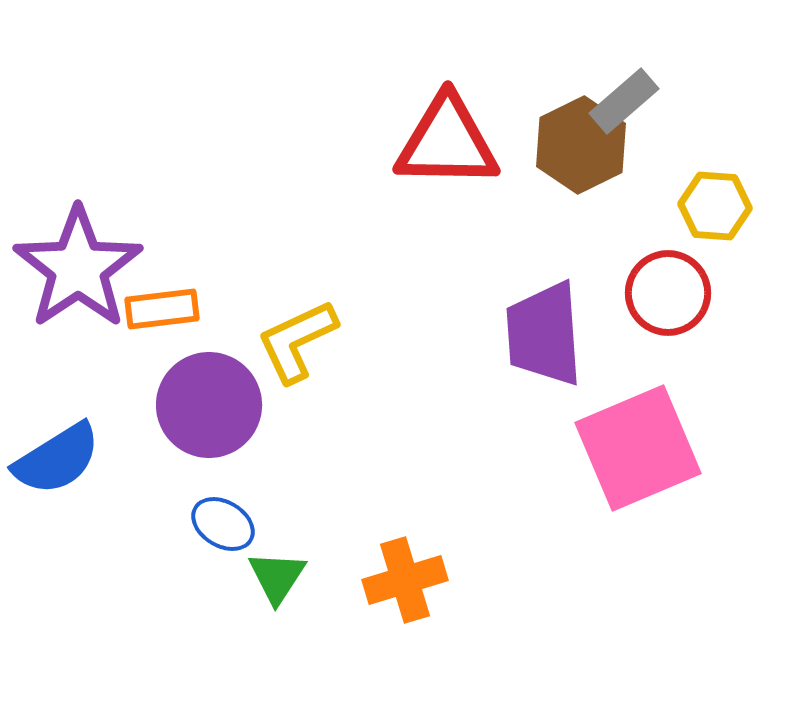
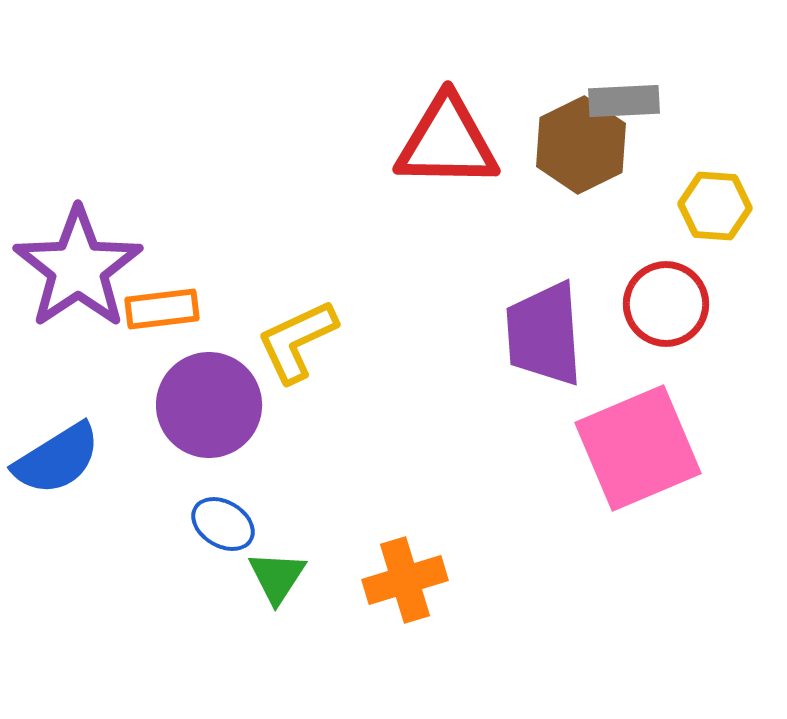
gray rectangle: rotated 38 degrees clockwise
red circle: moved 2 px left, 11 px down
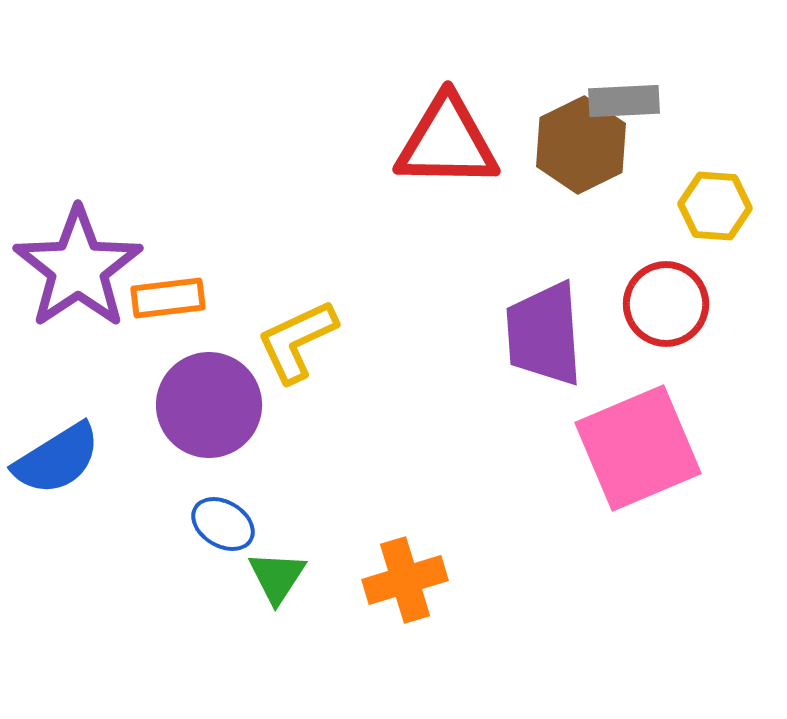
orange rectangle: moved 6 px right, 11 px up
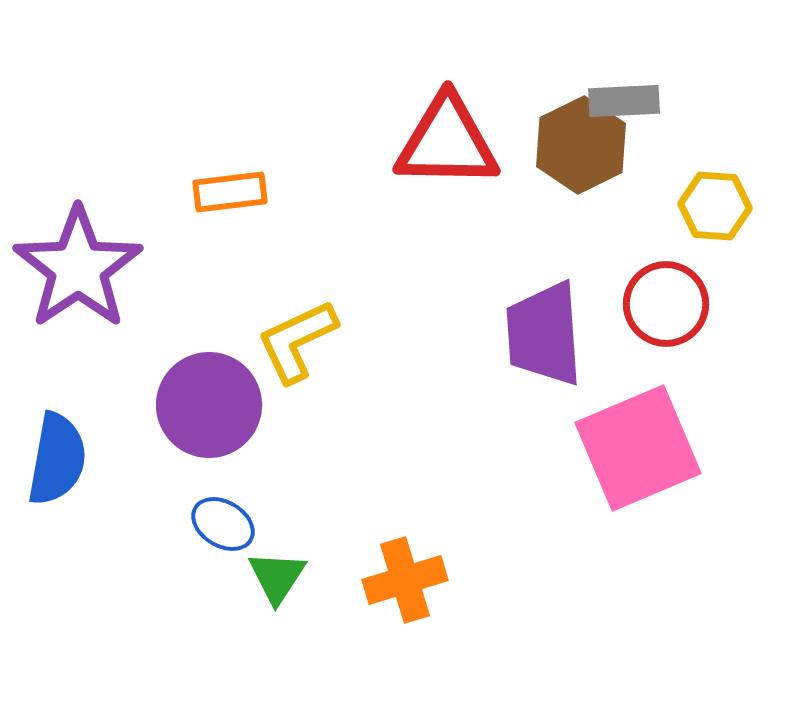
orange rectangle: moved 62 px right, 106 px up
blue semicircle: rotated 48 degrees counterclockwise
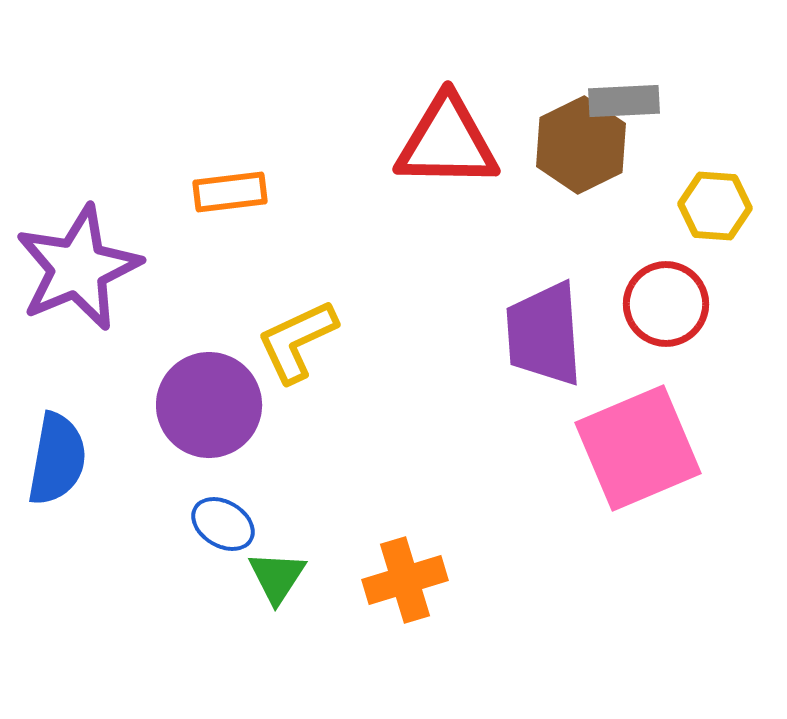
purple star: rotated 11 degrees clockwise
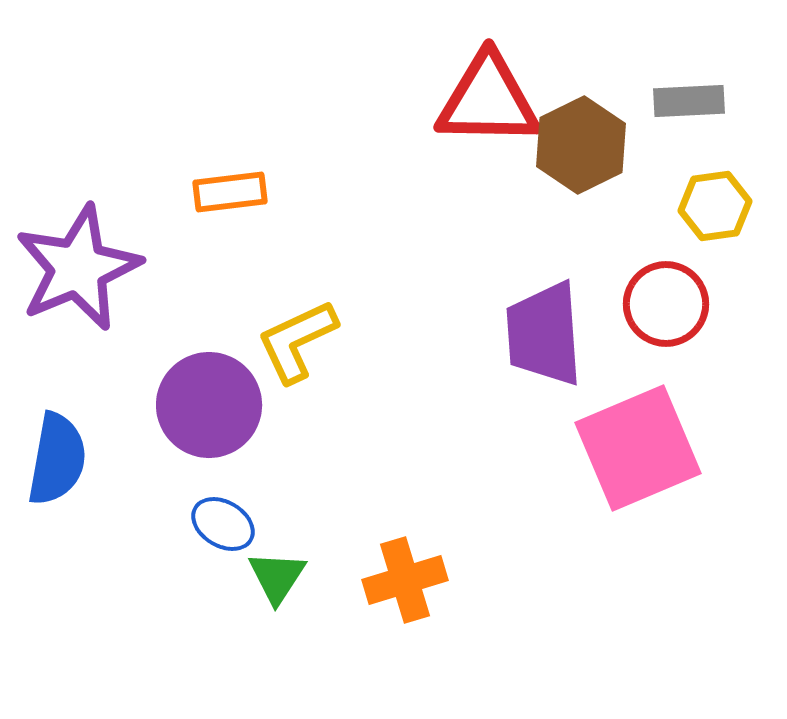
gray rectangle: moved 65 px right
red triangle: moved 41 px right, 42 px up
yellow hexagon: rotated 12 degrees counterclockwise
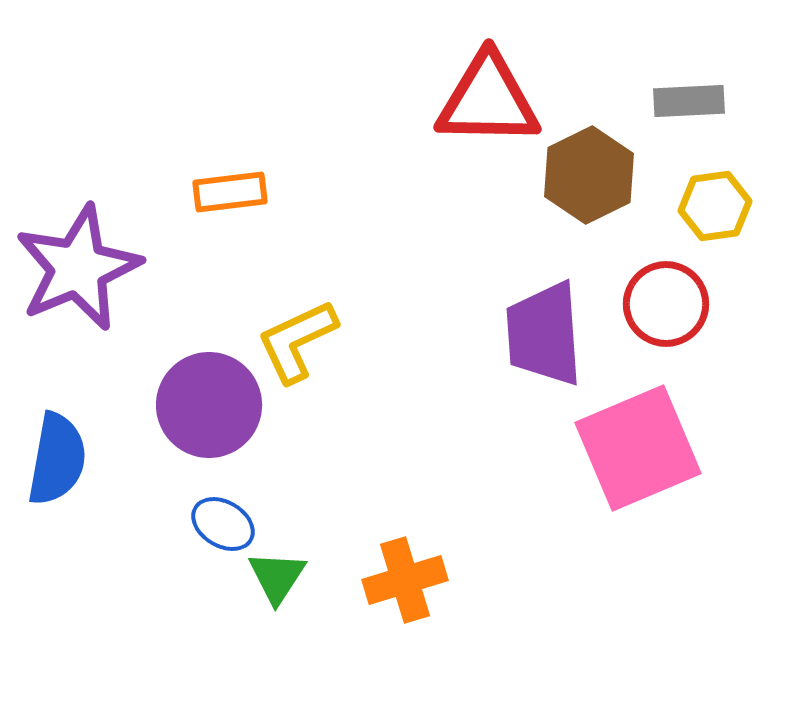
brown hexagon: moved 8 px right, 30 px down
